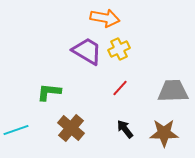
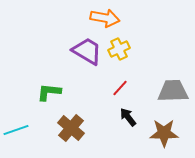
black arrow: moved 3 px right, 12 px up
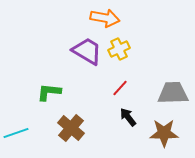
gray trapezoid: moved 2 px down
cyan line: moved 3 px down
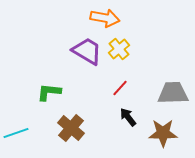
yellow cross: rotated 15 degrees counterclockwise
brown star: moved 1 px left
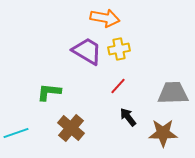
yellow cross: rotated 30 degrees clockwise
red line: moved 2 px left, 2 px up
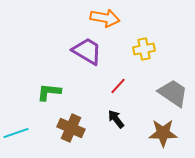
yellow cross: moved 25 px right
gray trapezoid: rotated 36 degrees clockwise
black arrow: moved 12 px left, 2 px down
brown cross: rotated 16 degrees counterclockwise
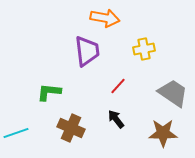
purple trapezoid: rotated 52 degrees clockwise
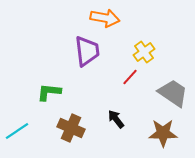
yellow cross: moved 3 px down; rotated 25 degrees counterclockwise
red line: moved 12 px right, 9 px up
cyan line: moved 1 px right, 2 px up; rotated 15 degrees counterclockwise
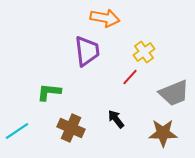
gray trapezoid: moved 1 px right; rotated 124 degrees clockwise
